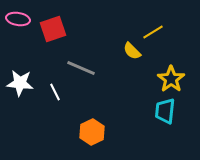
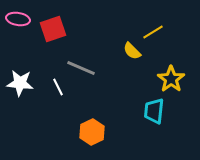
white line: moved 3 px right, 5 px up
cyan trapezoid: moved 11 px left
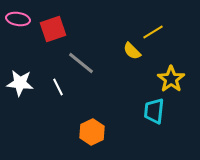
gray line: moved 5 px up; rotated 16 degrees clockwise
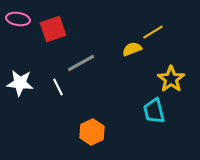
yellow semicircle: moved 2 px up; rotated 114 degrees clockwise
gray line: rotated 68 degrees counterclockwise
cyan trapezoid: rotated 20 degrees counterclockwise
